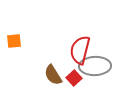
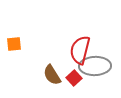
orange square: moved 3 px down
brown semicircle: moved 1 px left
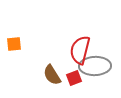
red square: rotated 21 degrees clockwise
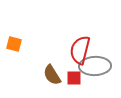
orange square: rotated 21 degrees clockwise
red square: rotated 21 degrees clockwise
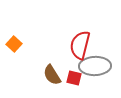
orange square: rotated 28 degrees clockwise
red semicircle: moved 5 px up
red square: rotated 14 degrees clockwise
